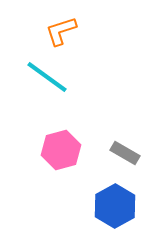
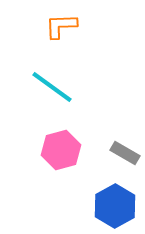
orange L-shape: moved 5 px up; rotated 16 degrees clockwise
cyan line: moved 5 px right, 10 px down
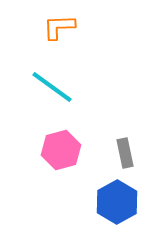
orange L-shape: moved 2 px left, 1 px down
gray rectangle: rotated 48 degrees clockwise
blue hexagon: moved 2 px right, 4 px up
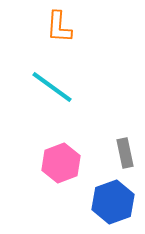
orange L-shape: rotated 84 degrees counterclockwise
pink hexagon: moved 13 px down; rotated 6 degrees counterclockwise
blue hexagon: moved 4 px left; rotated 9 degrees clockwise
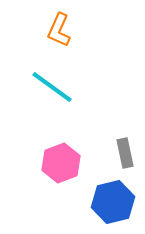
orange L-shape: moved 3 px down; rotated 20 degrees clockwise
blue hexagon: rotated 6 degrees clockwise
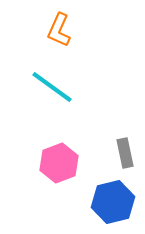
pink hexagon: moved 2 px left
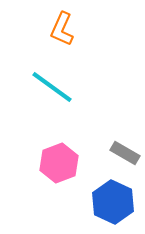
orange L-shape: moved 3 px right, 1 px up
gray rectangle: rotated 48 degrees counterclockwise
blue hexagon: rotated 21 degrees counterclockwise
